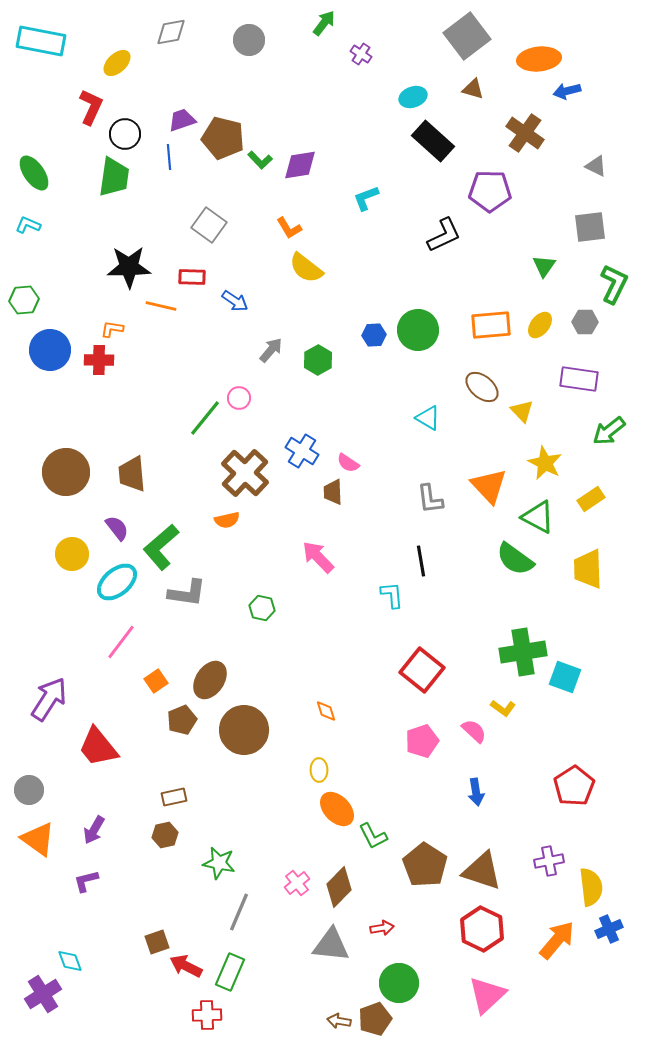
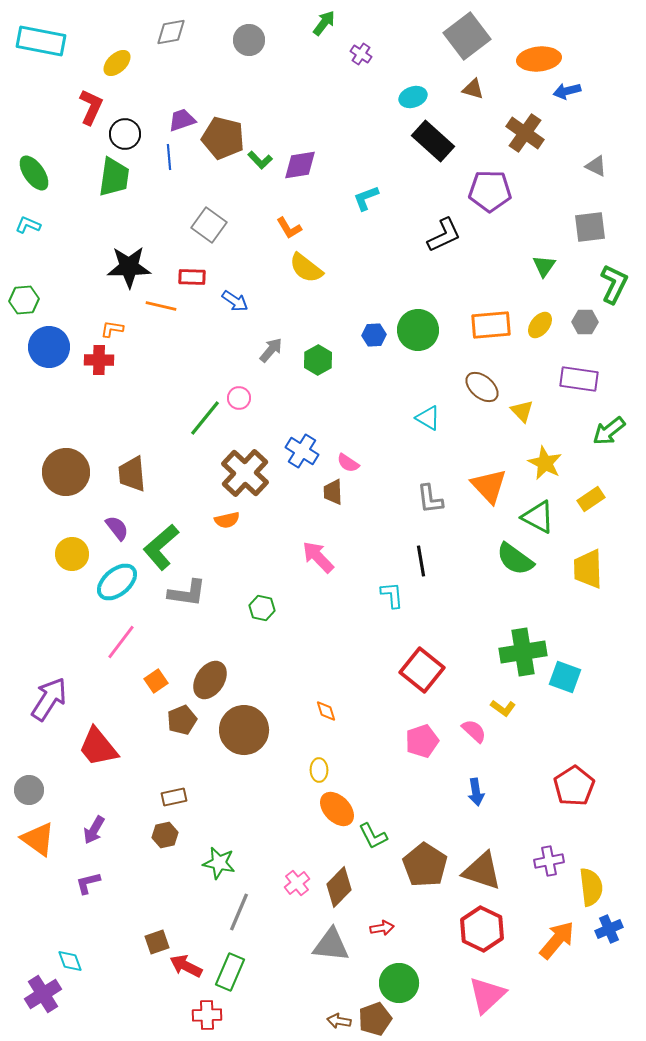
blue circle at (50, 350): moved 1 px left, 3 px up
purple L-shape at (86, 881): moved 2 px right, 2 px down
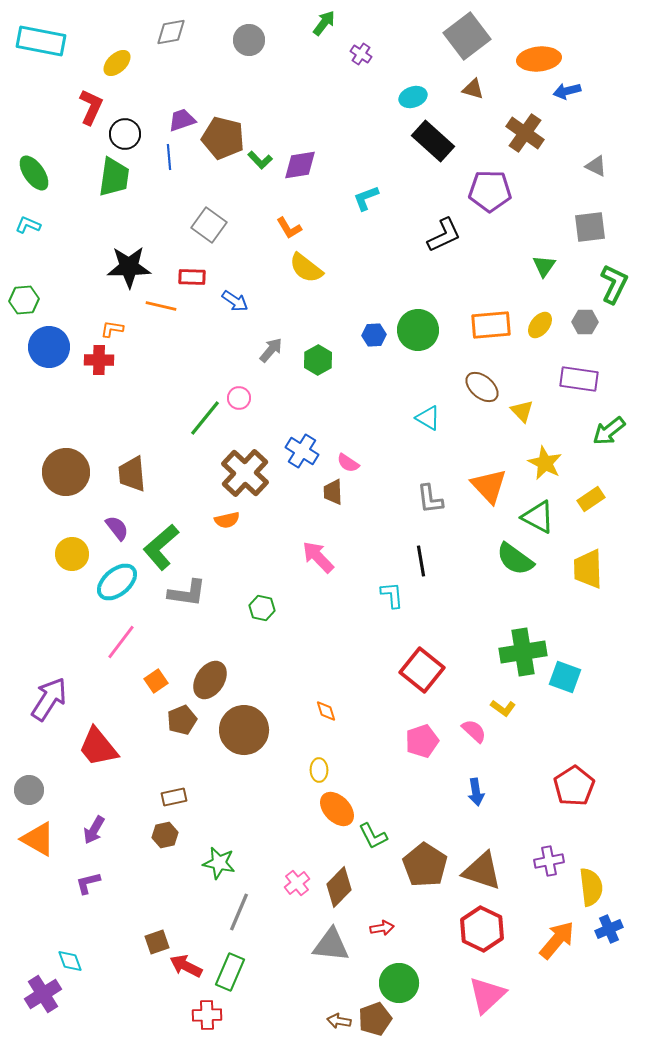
orange triangle at (38, 839): rotated 6 degrees counterclockwise
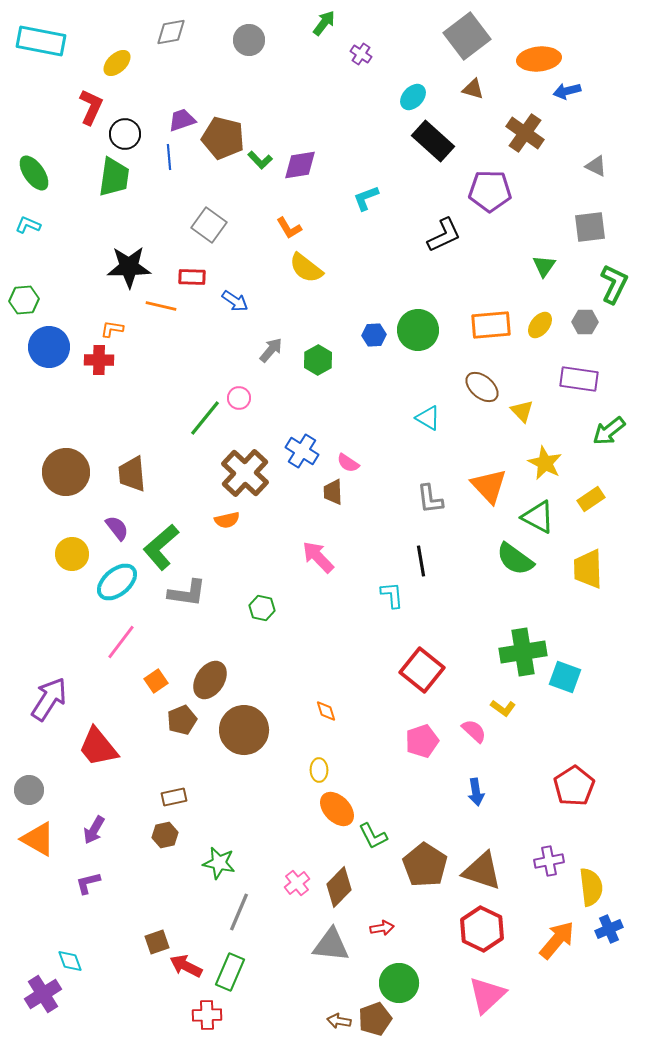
cyan ellipse at (413, 97): rotated 28 degrees counterclockwise
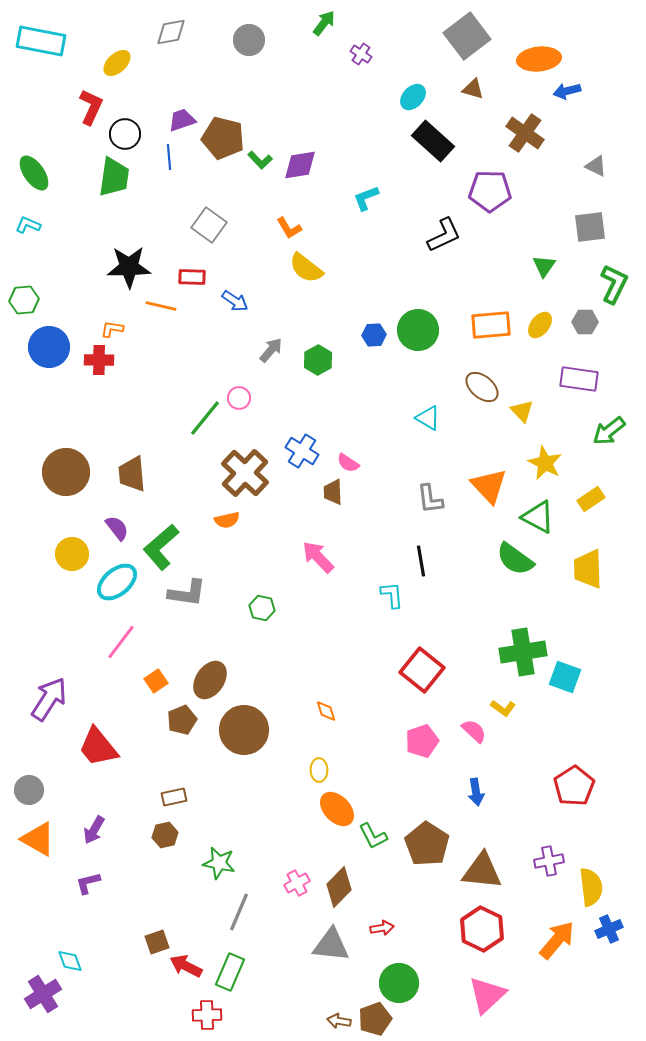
brown pentagon at (425, 865): moved 2 px right, 21 px up
brown triangle at (482, 871): rotated 12 degrees counterclockwise
pink cross at (297, 883): rotated 10 degrees clockwise
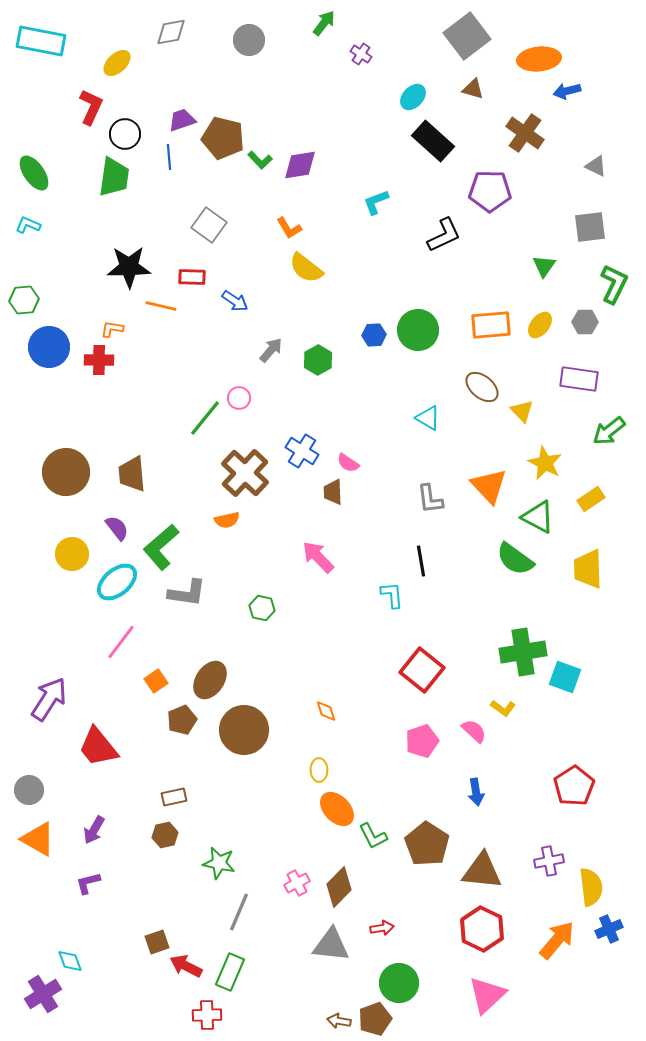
cyan L-shape at (366, 198): moved 10 px right, 4 px down
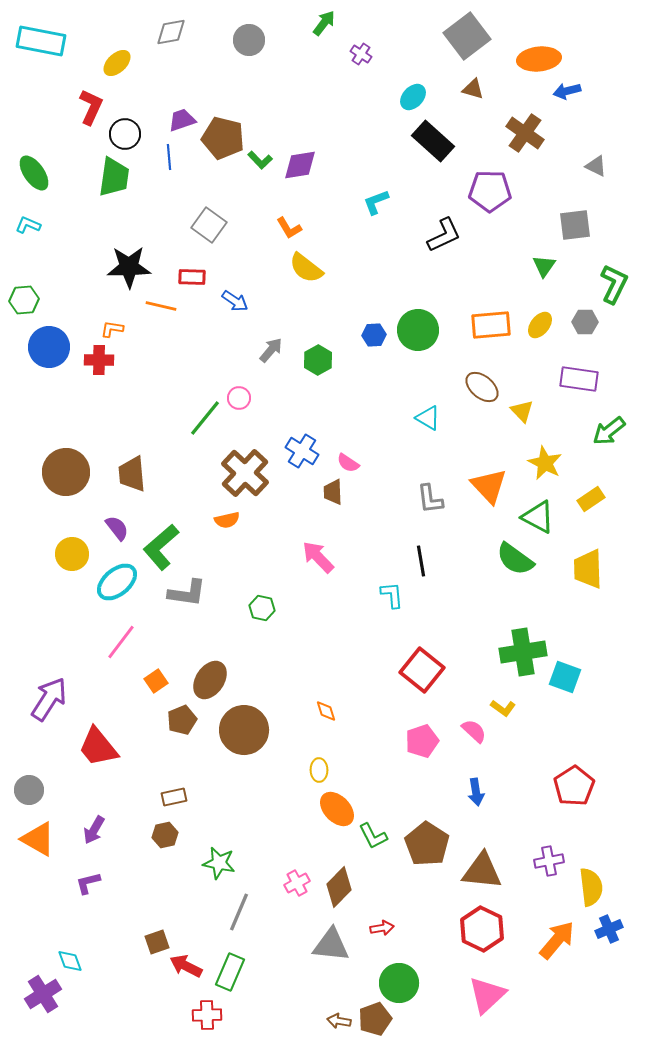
gray square at (590, 227): moved 15 px left, 2 px up
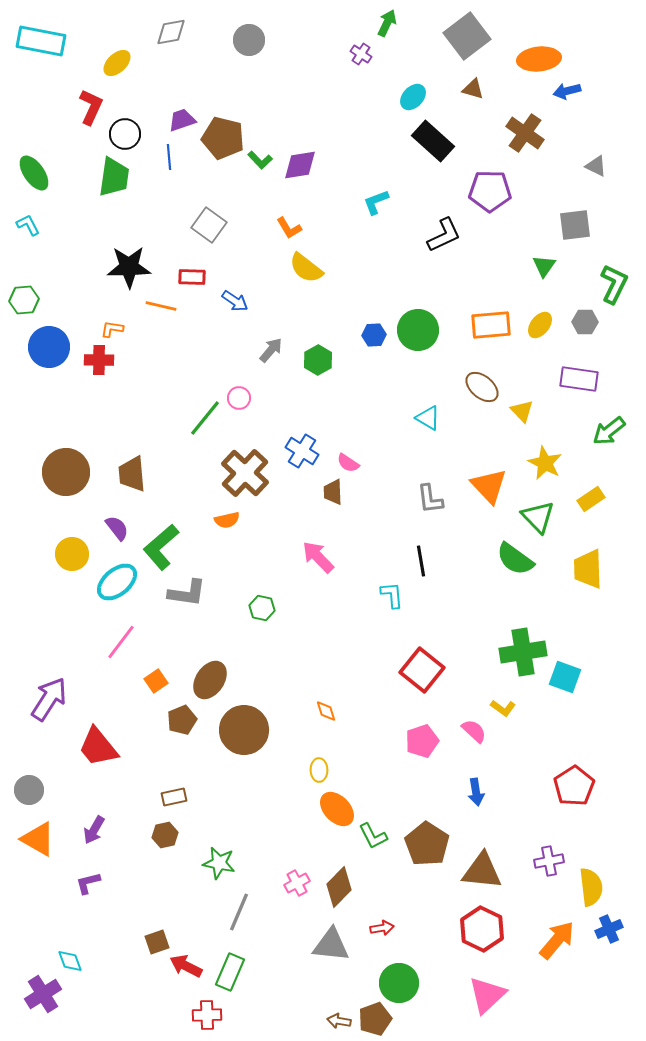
green arrow at (324, 23): moved 63 px right; rotated 12 degrees counterclockwise
cyan L-shape at (28, 225): rotated 40 degrees clockwise
green triangle at (538, 517): rotated 18 degrees clockwise
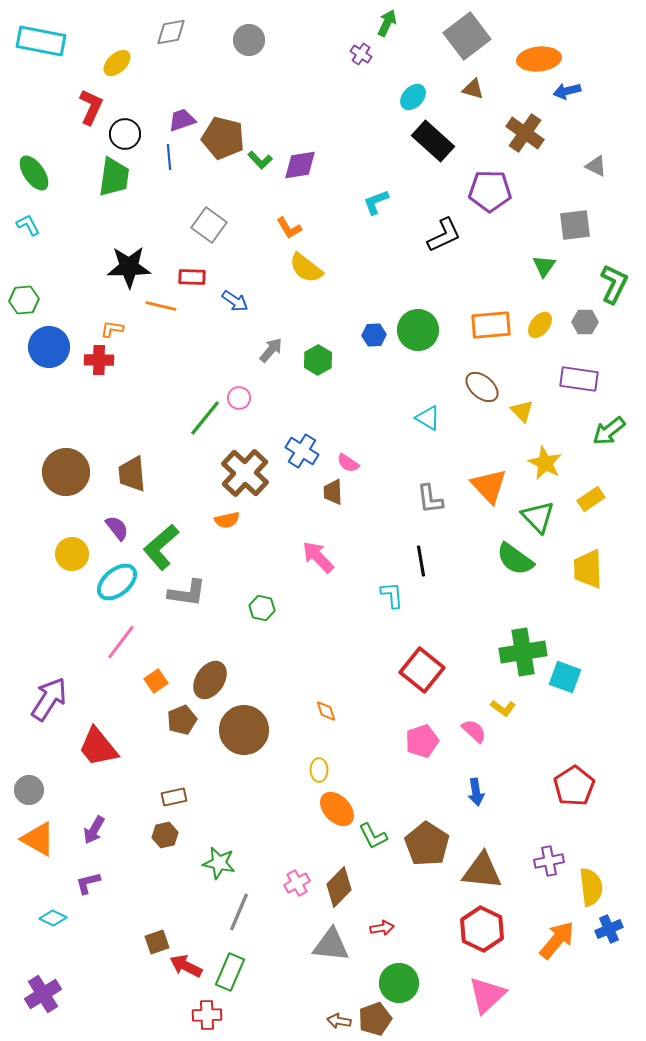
cyan diamond at (70, 961): moved 17 px left, 43 px up; rotated 44 degrees counterclockwise
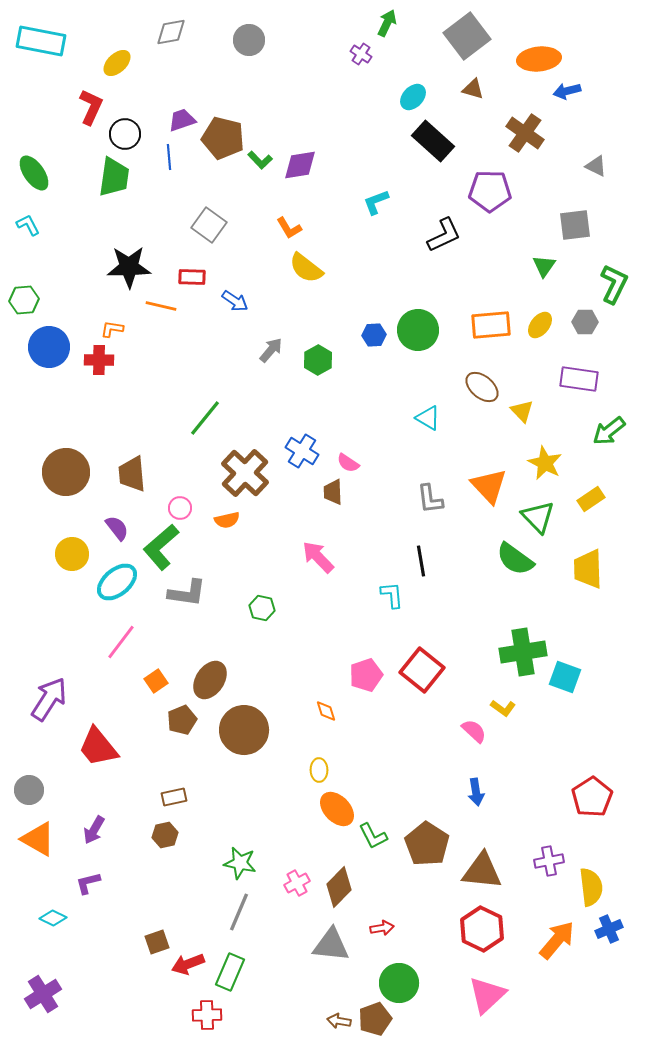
pink circle at (239, 398): moved 59 px left, 110 px down
pink pentagon at (422, 741): moved 56 px left, 66 px up
red pentagon at (574, 786): moved 18 px right, 11 px down
green star at (219, 863): moved 21 px right
red arrow at (186, 966): moved 2 px right, 2 px up; rotated 48 degrees counterclockwise
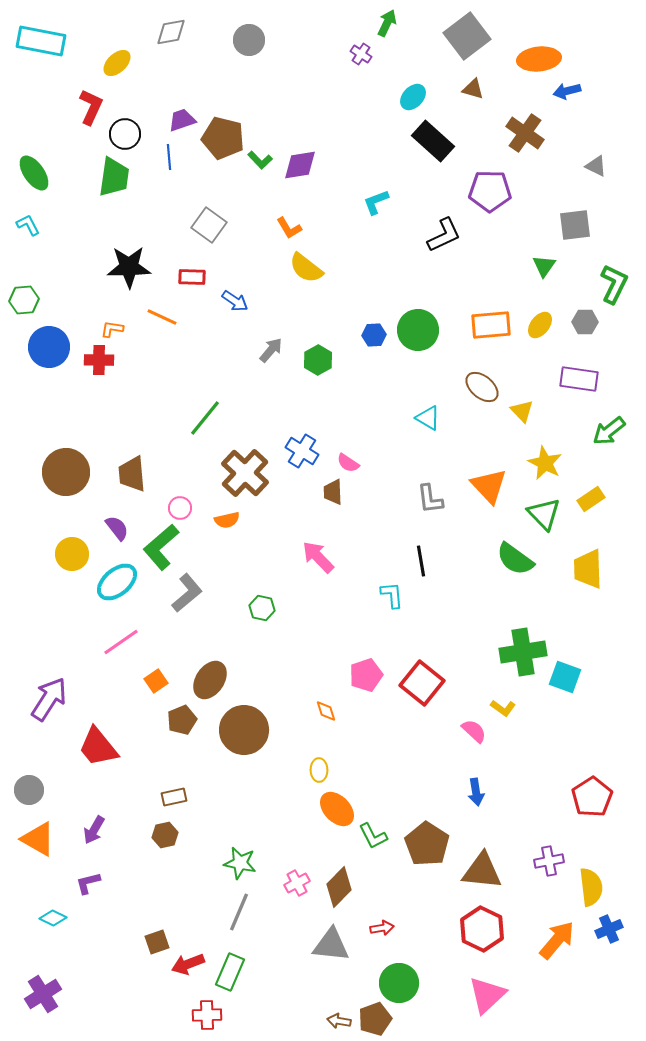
orange line at (161, 306): moved 1 px right, 11 px down; rotated 12 degrees clockwise
green triangle at (538, 517): moved 6 px right, 3 px up
gray L-shape at (187, 593): rotated 48 degrees counterclockwise
pink line at (121, 642): rotated 18 degrees clockwise
red square at (422, 670): moved 13 px down
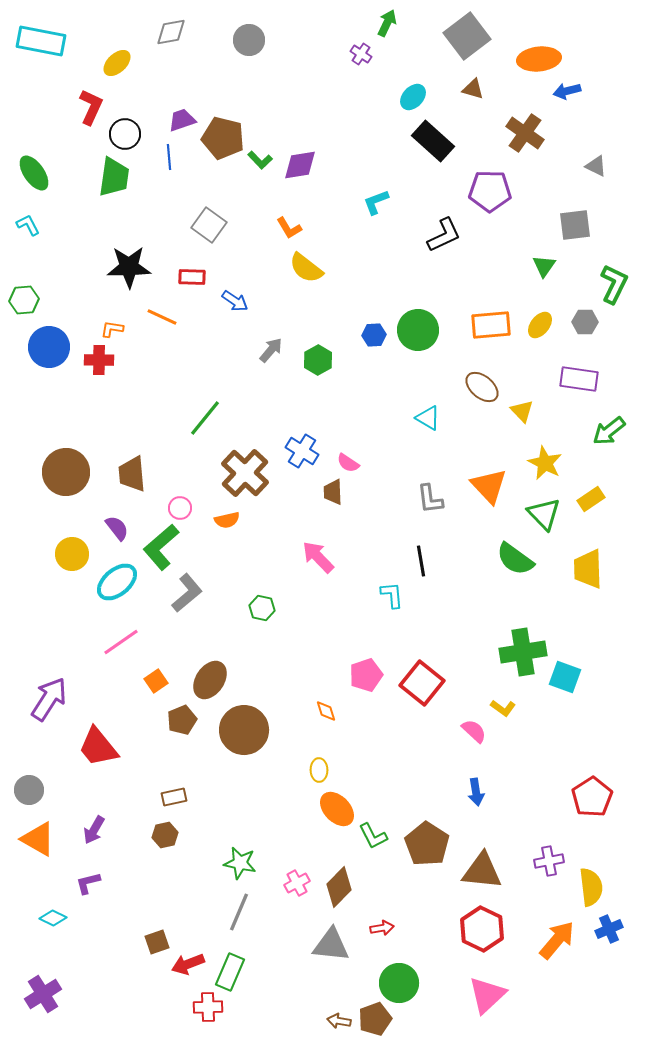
red cross at (207, 1015): moved 1 px right, 8 px up
